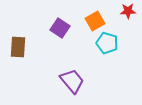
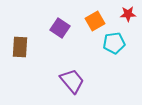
red star: moved 3 px down
cyan pentagon: moved 7 px right; rotated 25 degrees counterclockwise
brown rectangle: moved 2 px right
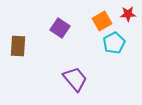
orange square: moved 7 px right
cyan pentagon: rotated 20 degrees counterclockwise
brown rectangle: moved 2 px left, 1 px up
purple trapezoid: moved 3 px right, 2 px up
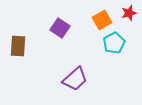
red star: moved 1 px right, 1 px up; rotated 14 degrees counterclockwise
orange square: moved 1 px up
purple trapezoid: rotated 88 degrees clockwise
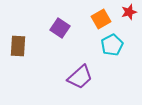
red star: moved 1 px up
orange square: moved 1 px left, 1 px up
cyan pentagon: moved 2 px left, 2 px down
purple trapezoid: moved 5 px right, 2 px up
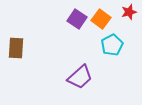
orange square: rotated 24 degrees counterclockwise
purple square: moved 17 px right, 9 px up
brown rectangle: moved 2 px left, 2 px down
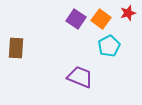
red star: moved 1 px left, 1 px down
purple square: moved 1 px left
cyan pentagon: moved 3 px left, 1 px down
purple trapezoid: rotated 116 degrees counterclockwise
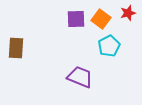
purple square: rotated 36 degrees counterclockwise
